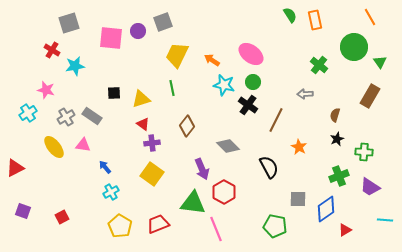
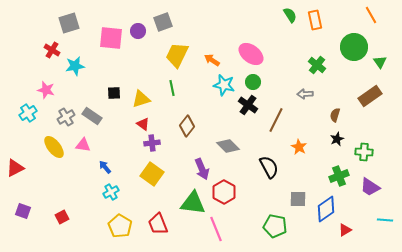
orange line at (370, 17): moved 1 px right, 2 px up
green cross at (319, 65): moved 2 px left
brown rectangle at (370, 96): rotated 25 degrees clockwise
red trapezoid at (158, 224): rotated 90 degrees counterclockwise
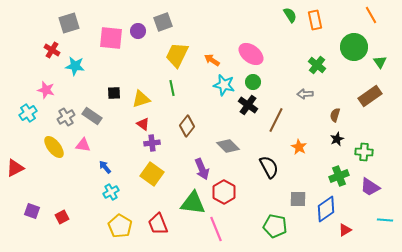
cyan star at (75, 66): rotated 18 degrees clockwise
purple square at (23, 211): moved 9 px right
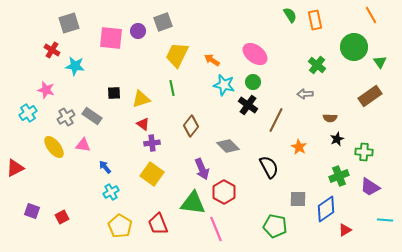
pink ellipse at (251, 54): moved 4 px right
brown semicircle at (335, 115): moved 5 px left, 3 px down; rotated 104 degrees counterclockwise
brown diamond at (187, 126): moved 4 px right
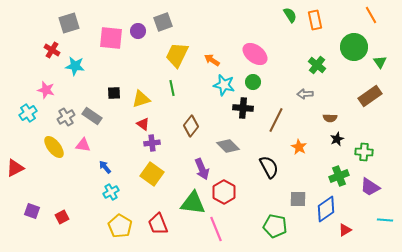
black cross at (248, 105): moved 5 px left, 3 px down; rotated 30 degrees counterclockwise
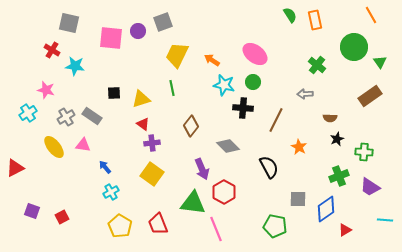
gray square at (69, 23): rotated 30 degrees clockwise
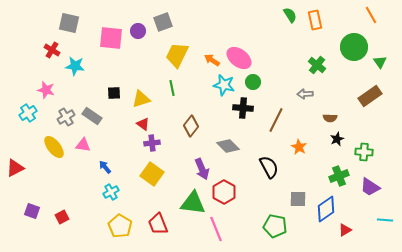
pink ellipse at (255, 54): moved 16 px left, 4 px down
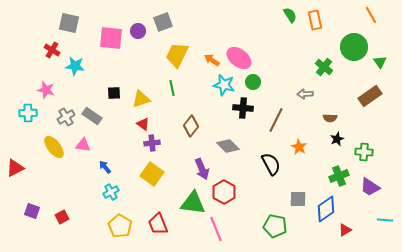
green cross at (317, 65): moved 7 px right, 2 px down
cyan cross at (28, 113): rotated 30 degrees clockwise
black semicircle at (269, 167): moved 2 px right, 3 px up
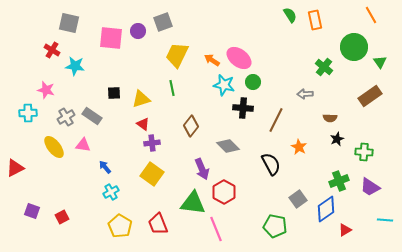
green cross at (339, 176): moved 5 px down
gray square at (298, 199): rotated 36 degrees counterclockwise
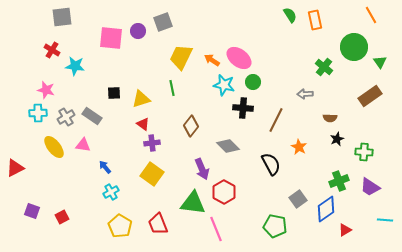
gray square at (69, 23): moved 7 px left, 6 px up; rotated 20 degrees counterclockwise
yellow trapezoid at (177, 55): moved 4 px right, 2 px down
cyan cross at (28, 113): moved 10 px right
